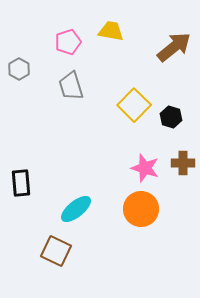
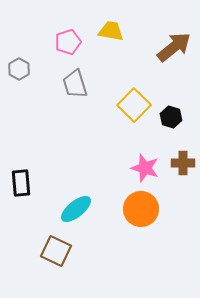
gray trapezoid: moved 4 px right, 2 px up
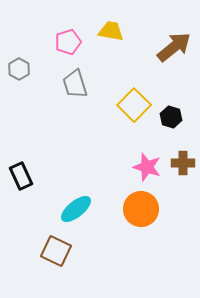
pink star: moved 2 px right, 1 px up
black rectangle: moved 7 px up; rotated 20 degrees counterclockwise
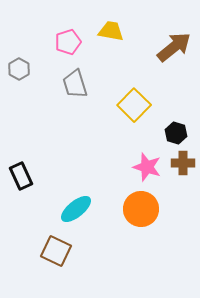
black hexagon: moved 5 px right, 16 px down
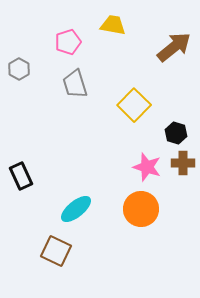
yellow trapezoid: moved 2 px right, 6 px up
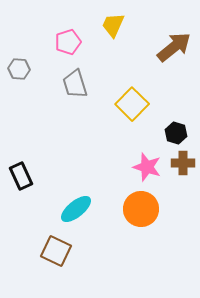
yellow trapezoid: rotated 76 degrees counterclockwise
gray hexagon: rotated 25 degrees counterclockwise
yellow square: moved 2 px left, 1 px up
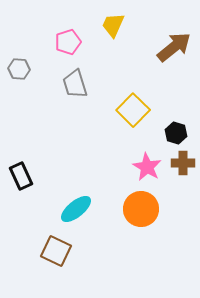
yellow square: moved 1 px right, 6 px down
pink star: rotated 12 degrees clockwise
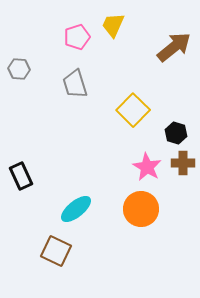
pink pentagon: moved 9 px right, 5 px up
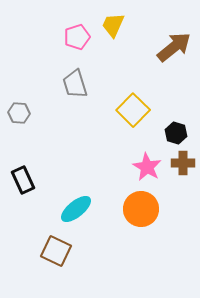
gray hexagon: moved 44 px down
black rectangle: moved 2 px right, 4 px down
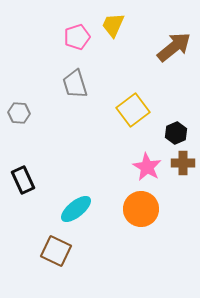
yellow square: rotated 8 degrees clockwise
black hexagon: rotated 20 degrees clockwise
